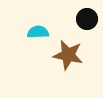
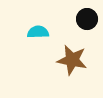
brown star: moved 4 px right, 5 px down
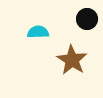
brown star: rotated 20 degrees clockwise
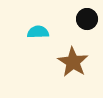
brown star: moved 1 px right, 2 px down
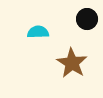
brown star: moved 1 px left, 1 px down
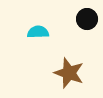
brown star: moved 3 px left, 10 px down; rotated 12 degrees counterclockwise
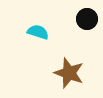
cyan semicircle: rotated 20 degrees clockwise
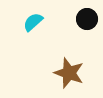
cyan semicircle: moved 5 px left, 10 px up; rotated 60 degrees counterclockwise
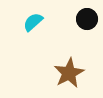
brown star: rotated 24 degrees clockwise
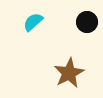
black circle: moved 3 px down
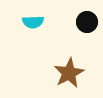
cyan semicircle: rotated 140 degrees counterclockwise
